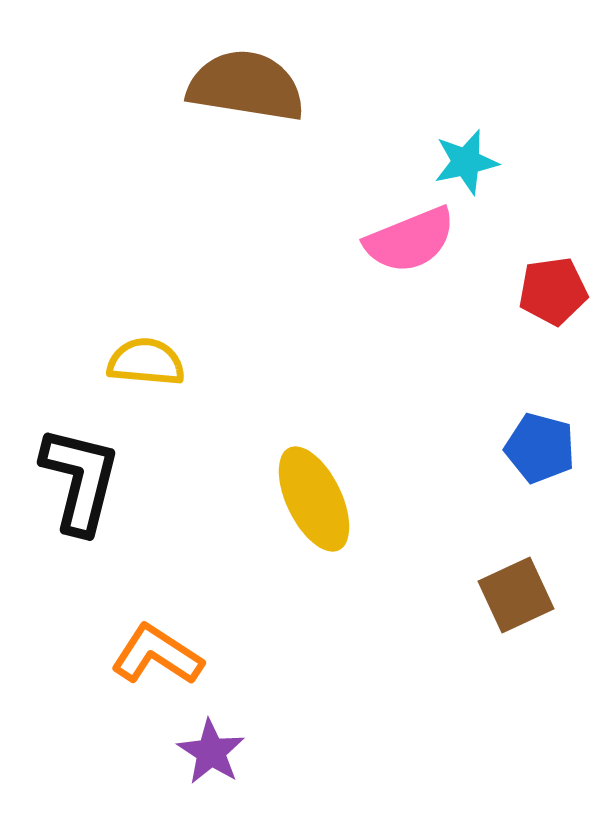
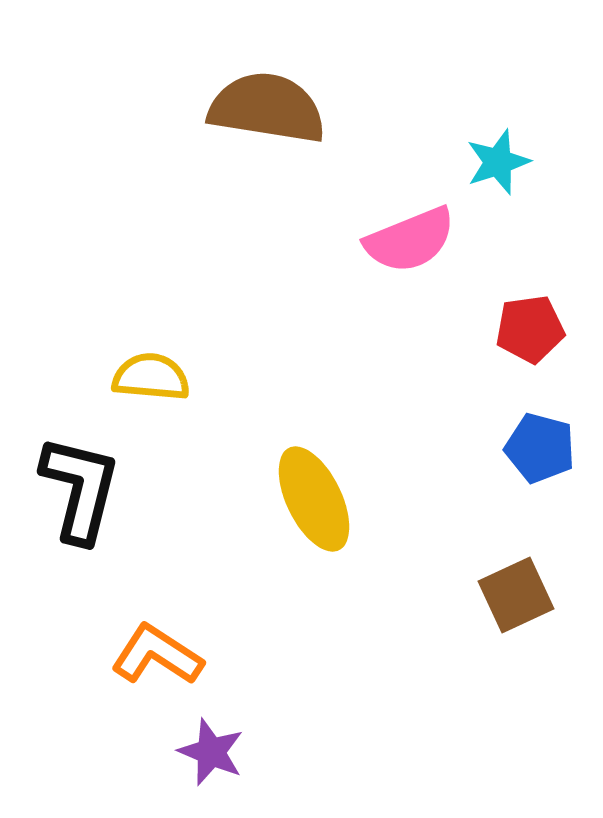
brown semicircle: moved 21 px right, 22 px down
cyan star: moved 32 px right; rotated 6 degrees counterclockwise
red pentagon: moved 23 px left, 38 px down
yellow semicircle: moved 5 px right, 15 px down
black L-shape: moved 9 px down
purple star: rotated 10 degrees counterclockwise
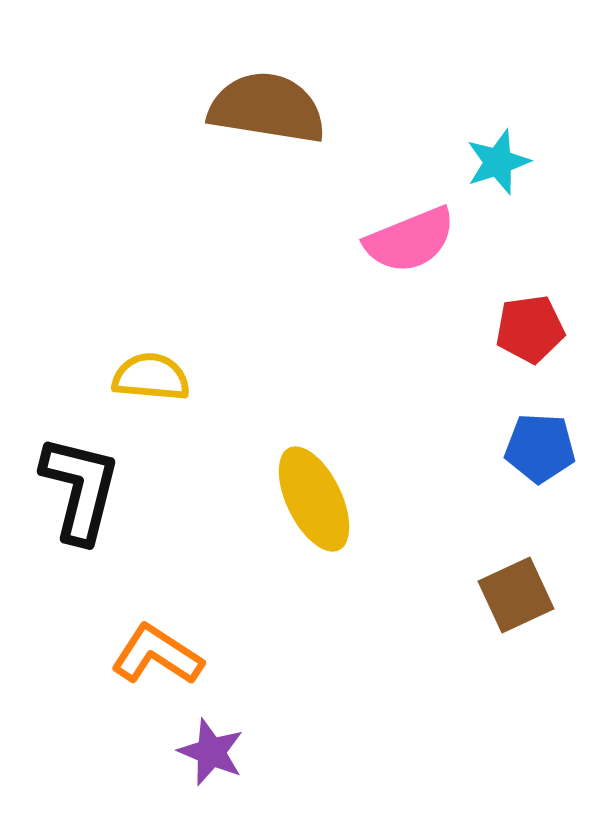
blue pentagon: rotated 12 degrees counterclockwise
